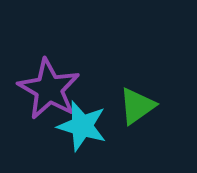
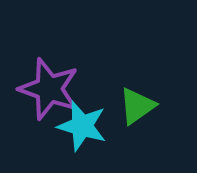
purple star: rotated 10 degrees counterclockwise
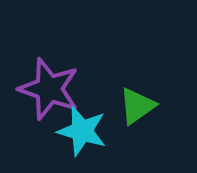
cyan star: moved 5 px down
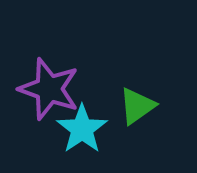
cyan star: moved 2 px up; rotated 21 degrees clockwise
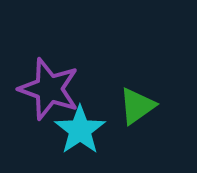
cyan star: moved 2 px left, 1 px down
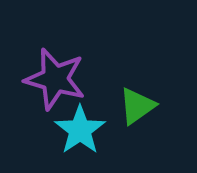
purple star: moved 6 px right, 10 px up; rotated 4 degrees counterclockwise
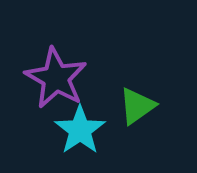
purple star: moved 1 px right, 1 px up; rotated 14 degrees clockwise
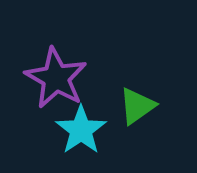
cyan star: moved 1 px right
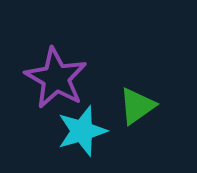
cyan star: moved 1 px right, 1 px down; rotated 18 degrees clockwise
